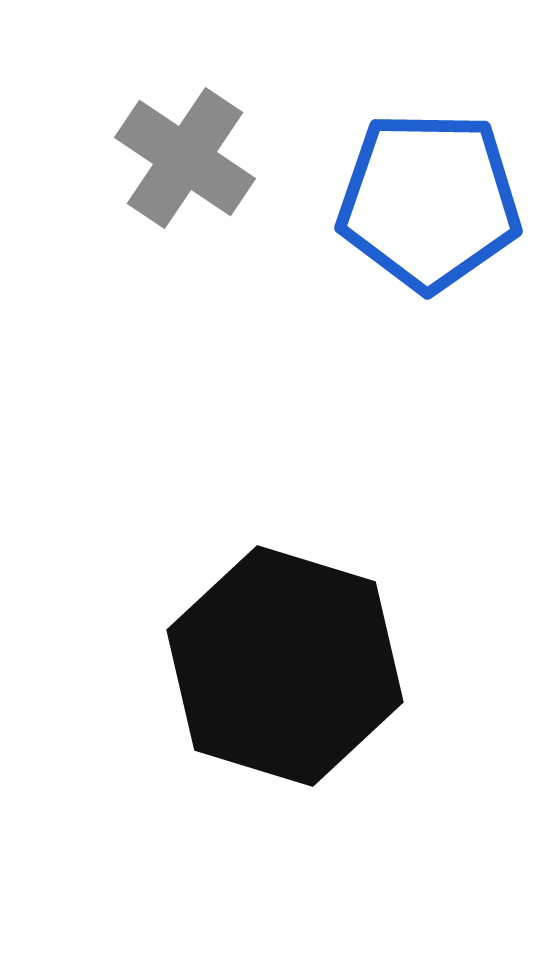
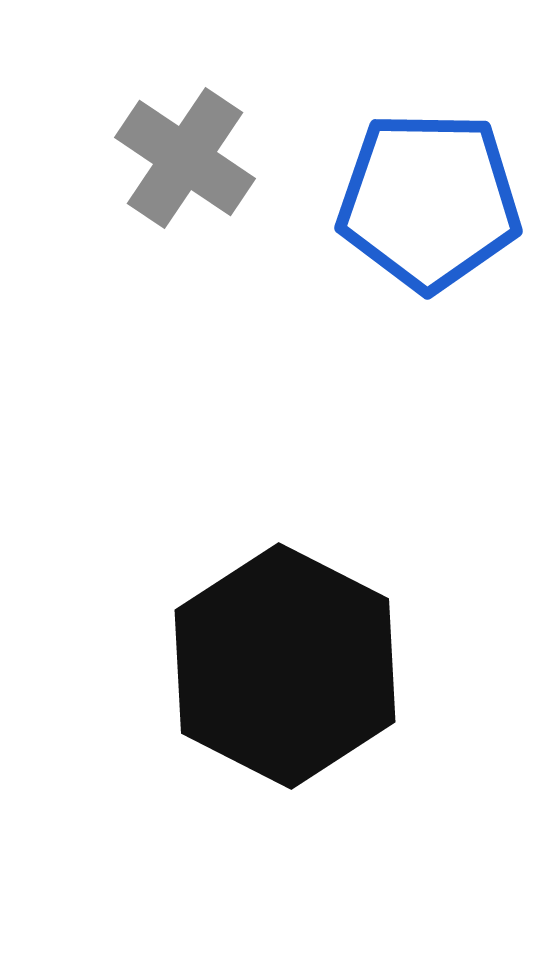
black hexagon: rotated 10 degrees clockwise
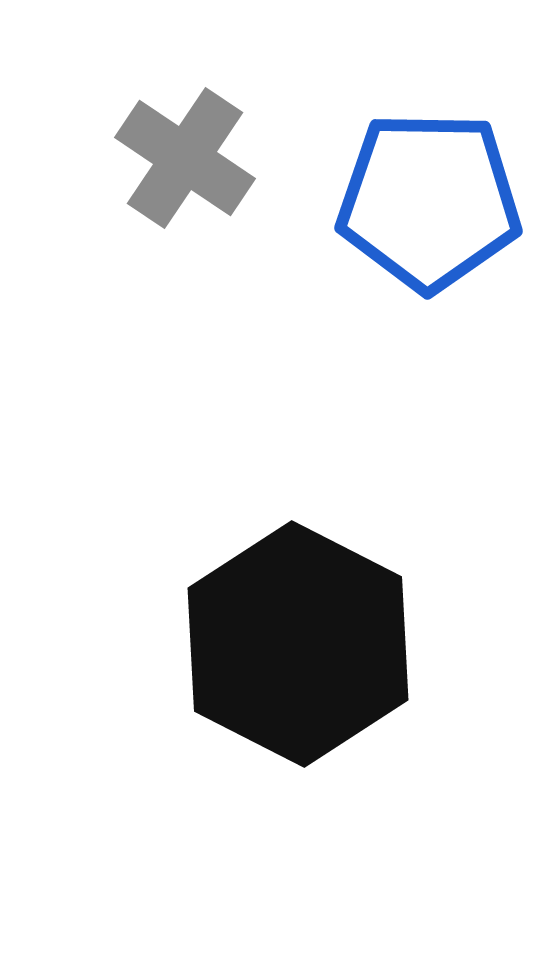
black hexagon: moved 13 px right, 22 px up
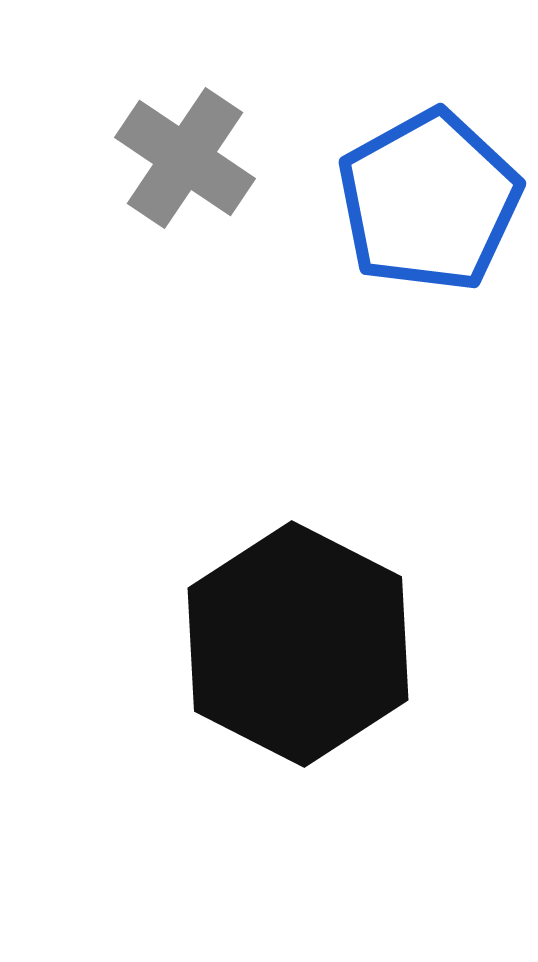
blue pentagon: rotated 30 degrees counterclockwise
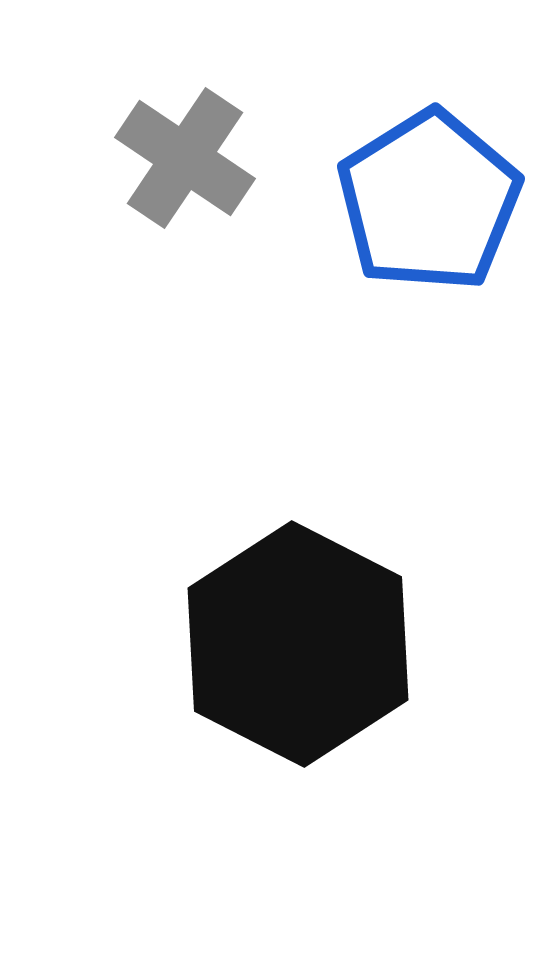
blue pentagon: rotated 3 degrees counterclockwise
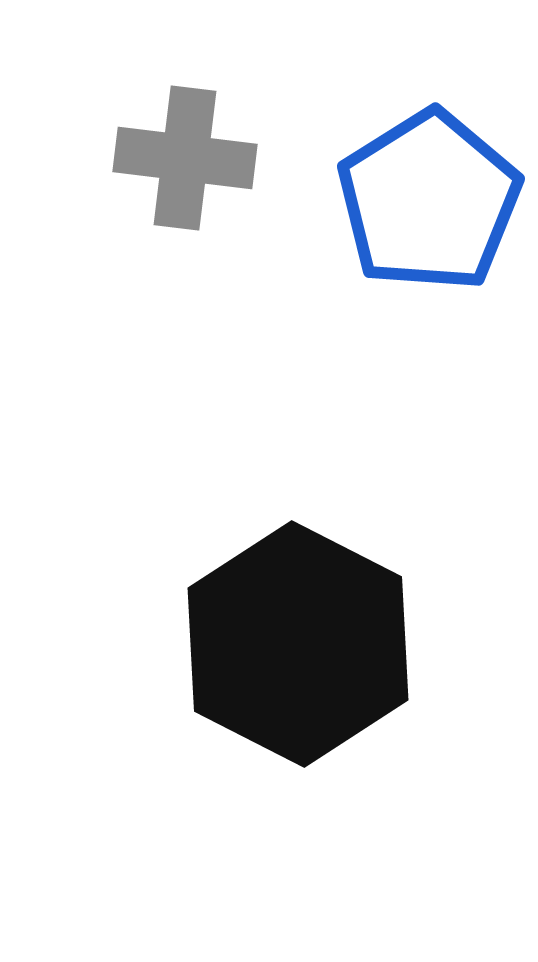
gray cross: rotated 27 degrees counterclockwise
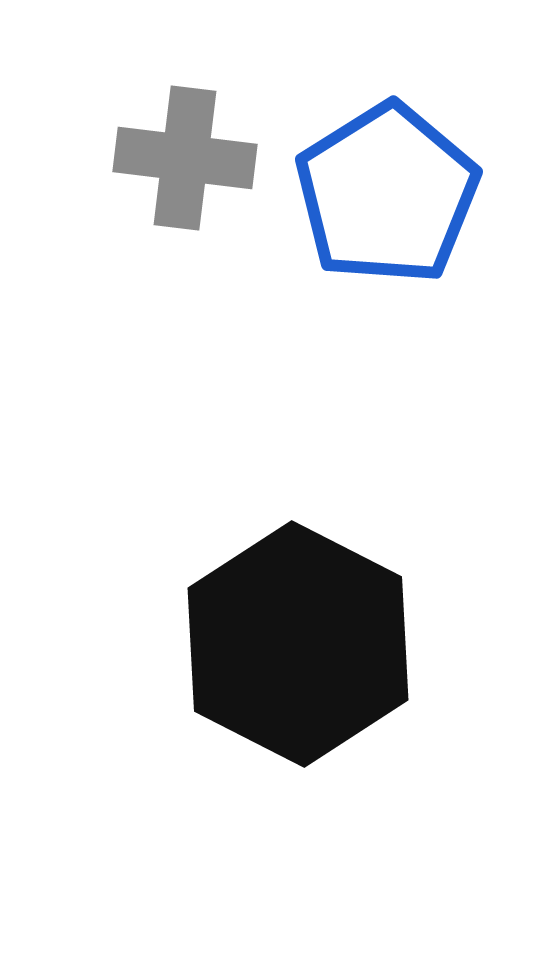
blue pentagon: moved 42 px left, 7 px up
